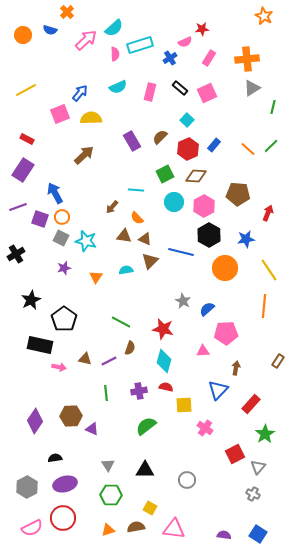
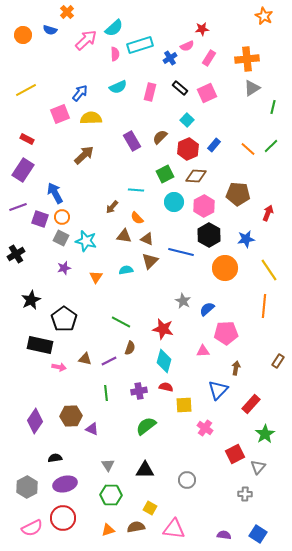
pink semicircle at (185, 42): moved 2 px right, 4 px down
brown triangle at (145, 239): moved 2 px right
gray cross at (253, 494): moved 8 px left; rotated 24 degrees counterclockwise
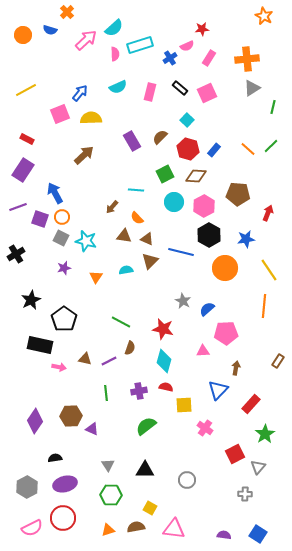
blue rectangle at (214, 145): moved 5 px down
red hexagon at (188, 149): rotated 20 degrees counterclockwise
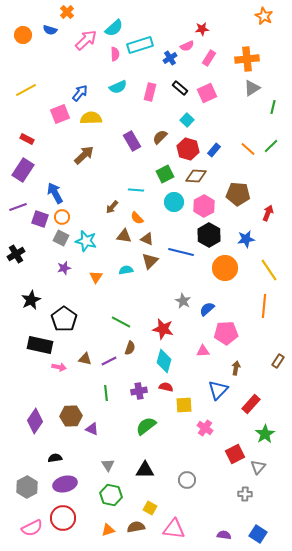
green hexagon at (111, 495): rotated 10 degrees clockwise
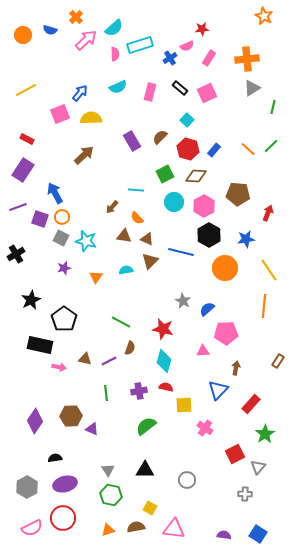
orange cross at (67, 12): moved 9 px right, 5 px down
gray triangle at (108, 465): moved 5 px down
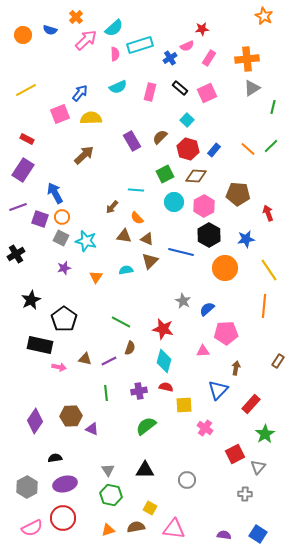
red arrow at (268, 213): rotated 42 degrees counterclockwise
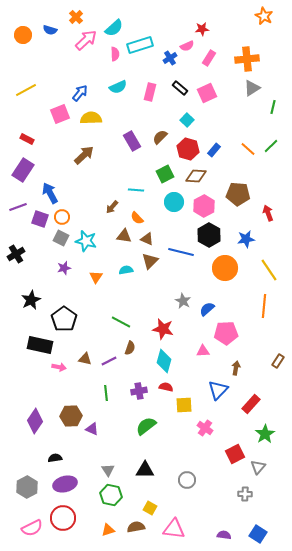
blue arrow at (55, 193): moved 5 px left
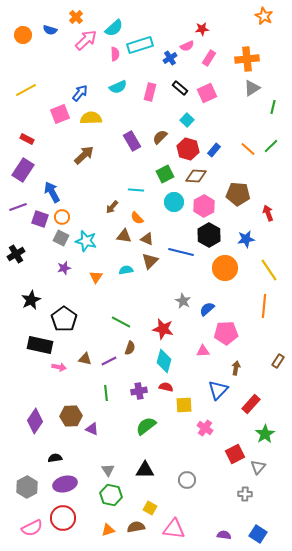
blue arrow at (50, 193): moved 2 px right, 1 px up
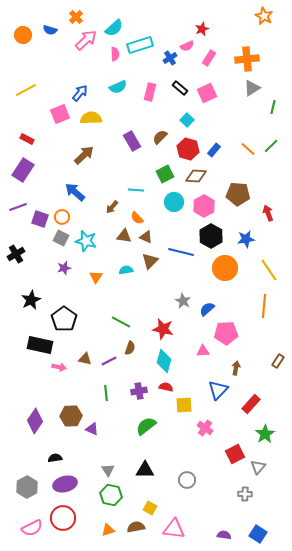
red star at (202, 29): rotated 16 degrees counterclockwise
blue arrow at (52, 192): moved 23 px right; rotated 20 degrees counterclockwise
black hexagon at (209, 235): moved 2 px right, 1 px down
brown triangle at (147, 239): moved 1 px left, 2 px up
